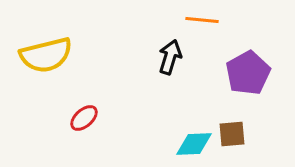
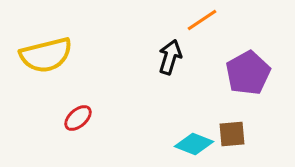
orange line: rotated 40 degrees counterclockwise
red ellipse: moved 6 px left
cyan diamond: rotated 24 degrees clockwise
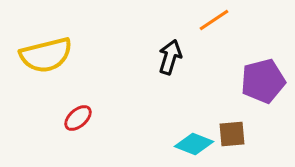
orange line: moved 12 px right
purple pentagon: moved 15 px right, 8 px down; rotated 15 degrees clockwise
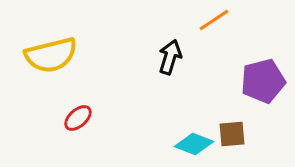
yellow semicircle: moved 5 px right
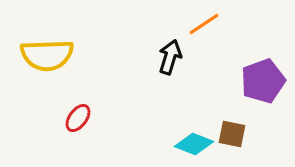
orange line: moved 10 px left, 4 px down
yellow semicircle: moved 4 px left; rotated 12 degrees clockwise
purple pentagon: rotated 6 degrees counterclockwise
red ellipse: rotated 12 degrees counterclockwise
brown square: rotated 16 degrees clockwise
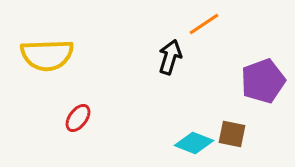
cyan diamond: moved 1 px up
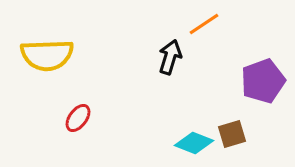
brown square: rotated 28 degrees counterclockwise
